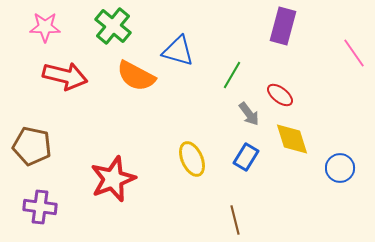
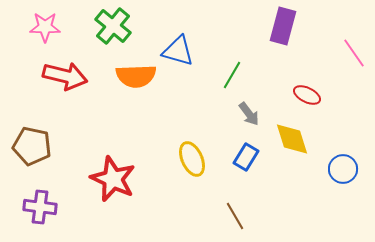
orange semicircle: rotated 30 degrees counterclockwise
red ellipse: moved 27 px right; rotated 12 degrees counterclockwise
blue circle: moved 3 px right, 1 px down
red star: rotated 27 degrees counterclockwise
brown line: moved 4 px up; rotated 16 degrees counterclockwise
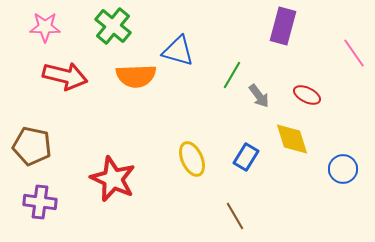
gray arrow: moved 10 px right, 18 px up
purple cross: moved 5 px up
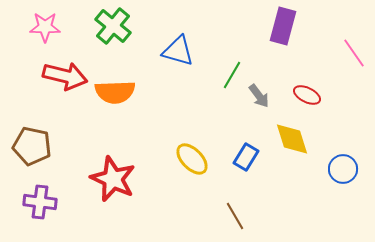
orange semicircle: moved 21 px left, 16 px down
yellow ellipse: rotated 20 degrees counterclockwise
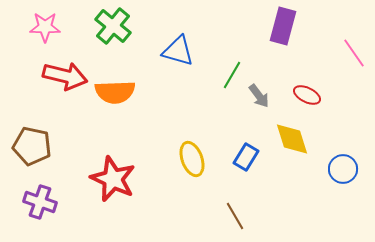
yellow ellipse: rotated 24 degrees clockwise
purple cross: rotated 12 degrees clockwise
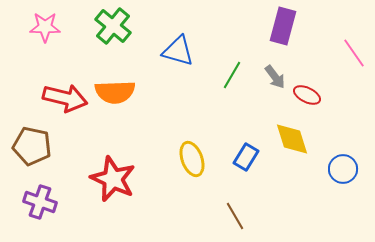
red arrow: moved 22 px down
gray arrow: moved 16 px right, 19 px up
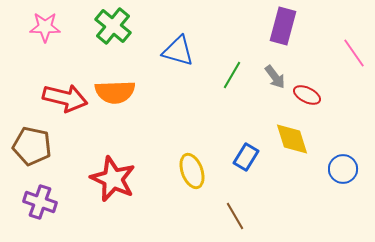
yellow ellipse: moved 12 px down
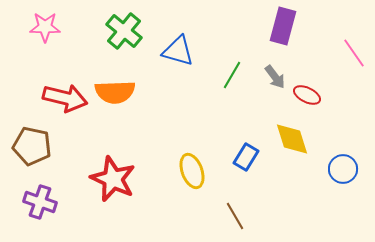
green cross: moved 11 px right, 5 px down
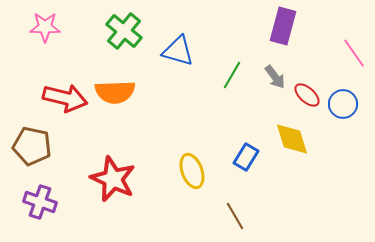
red ellipse: rotated 16 degrees clockwise
blue circle: moved 65 px up
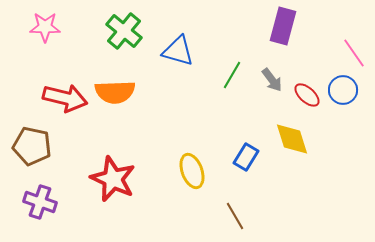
gray arrow: moved 3 px left, 3 px down
blue circle: moved 14 px up
